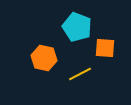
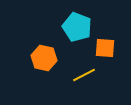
yellow line: moved 4 px right, 1 px down
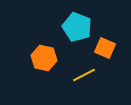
orange square: rotated 20 degrees clockwise
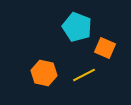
orange hexagon: moved 15 px down
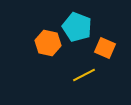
orange hexagon: moved 4 px right, 30 px up
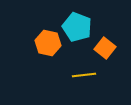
orange square: rotated 15 degrees clockwise
yellow line: rotated 20 degrees clockwise
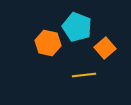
orange square: rotated 10 degrees clockwise
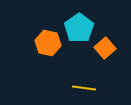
cyan pentagon: moved 2 px right, 1 px down; rotated 16 degrees clockwise
yellow line: moved 13 px down; rotated 15 degrees clockwise
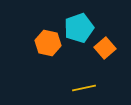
cyan pentagon: rotated 16 degrees clockwise
yellow line: rotated 20 degrees counterclockwise
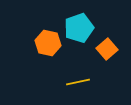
orange square: moved 2 px right, 1 px down
yellow line: moved 6 px left, 6 px up
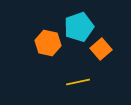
cyan pentagon: moved 1 px up
orange square: moved 6 px left
